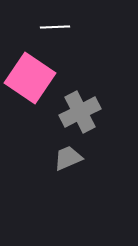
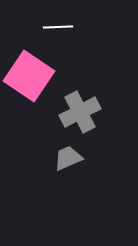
white line: moved 3 px right
pink square: moved 1 px left, 2 px up
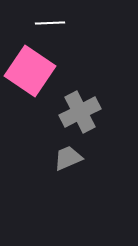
white line: moved 8 px left, 4 px up
pink square: moved 1 px right, 5 px up
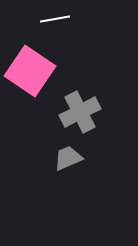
white line: moved 5 px right, 4 px up; rotated 8 degrees counterclockwise
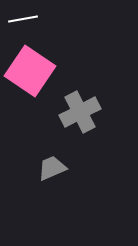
white line: moved 32 px left
gray trapezoid: moved 16 px left, 10 px down
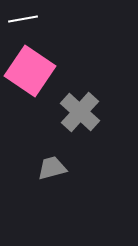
gray cross: rotated 21 degrees counterclockwise
gray trapezoid: rotated 8 degrees clockwise
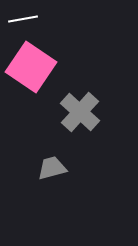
pink square: moved 1 px right, 4 px up
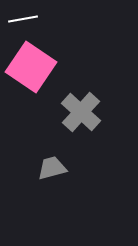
gray cross: moved 1 px right
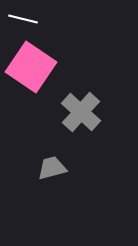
white line: rotated 24 degrees clockwise
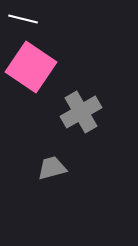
gray cross: rotated 18 degrees clockwise
